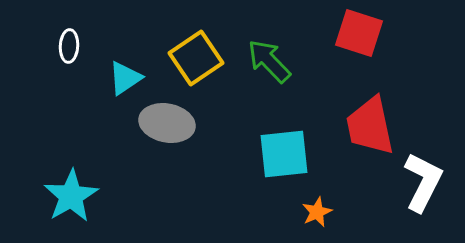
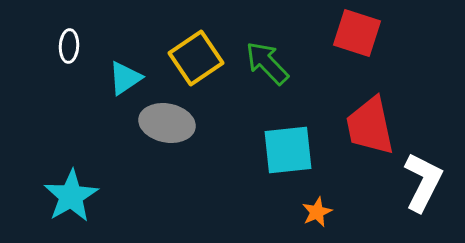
red square: moved 2 px left
green arrow: moved 2 px left, 2 px down
cyan square: moved 4 px right, 4 px up
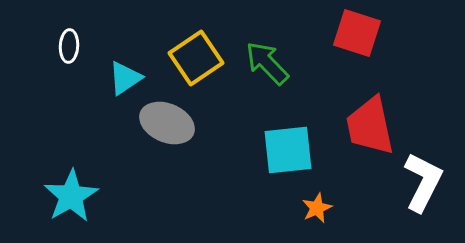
gray ellipse: rotated 12 degrees clockwise
orange star: moved 4 px up
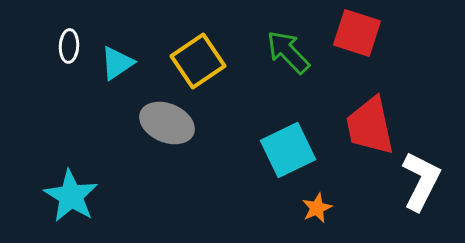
yellow square: moved 2 px right, 3 px down
green arrow: moved 21 px right, 11 px up
cyan triangle: moved 8 px left, 15 px up
cyan square: rotated 20 degrees counterclockwise
white L-shape: moved 2 px left, 1 px up
cyan star: rotated 10 degrees counterclockwise
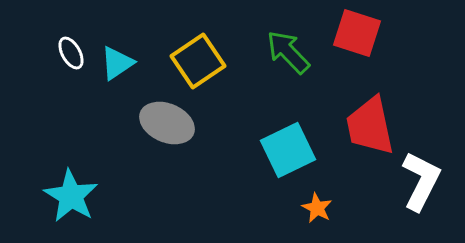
white ellipse: moved 2 px right, 7 px down; rotated 32 degrees counterclockwise
orange star: rotated 20 degrees counterclockwise
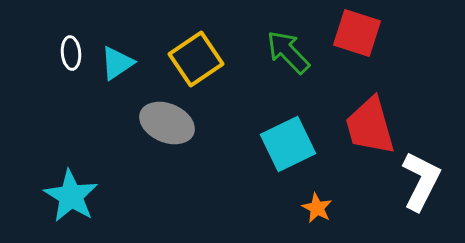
white ellipse: rotated 24 degrees clockwise
yellow square: moved 2 px left, 2 px up
red trapezoid: rotated 4 degrees counterclockwise
cyan square: moved 6 px up
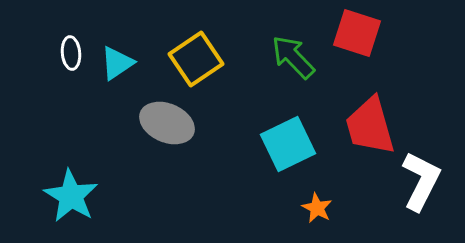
green arrow: moved 5 px right, 5 px down
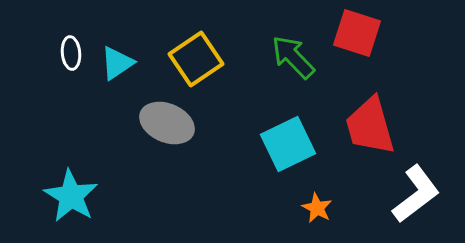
white L-shape: moved 5 px left, 13 px down; rotated 26 degrees clockwise
